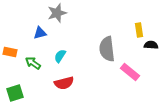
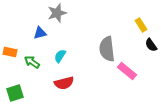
yellow rectangle: moved 2 px right, 5 px up; rotated 24 degrees counterclockwise
black semicircle: rotated 128 degrees counterclockwise
green arrow: moved 1 px left, 1 px up
pink rectangle: moved 3 px left, 1 px up
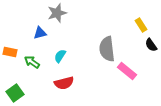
green square: rotated 18 degrees counterclockwise
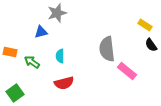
yellow rectangle: moved 4 px right; rotated 24 degrees counterclockwise
blue triangle: moved 1 px right, 1 px up
cyan semicircle: rotated 32 degrees counterclockwise
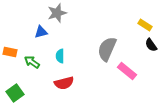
gray semicircle: rotated 30 degrees clockwise
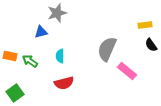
yellow rectangle: rotated 40 degrees counterclockwise
orange rectangle: moved 4 px down
green arrow: moved 2 px left, 1 px up
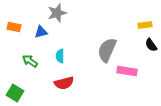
gray semicircle: moved 1 px down
orange rectangle: moved 4 px right, 29 px up
pink rectangle: rotated 30 degrees counterclockwise
green square: rotated 24 degrees counterclockwise
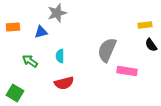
orange rectangle: moved 1 px left; rotated 16 degrees counterclockwise
